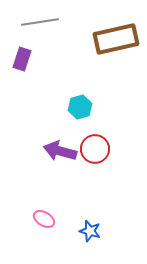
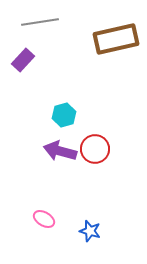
purple rectangle: moved 1 px right, 1 px down; rotated 25 degrees clockwise
cyan hexagon: moved 16 px left, 8 px down
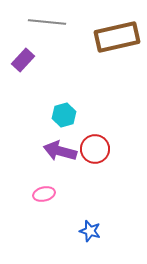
gray line: moved 7 px right; rotated 15 degrees clockwise
brown rectangle: moved 1 px right, 2 px up
pink ellipse: moved 25 px up; rotated 45 degrees counterclockwise
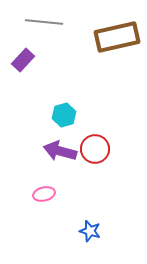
gray line: moved 3 px left
